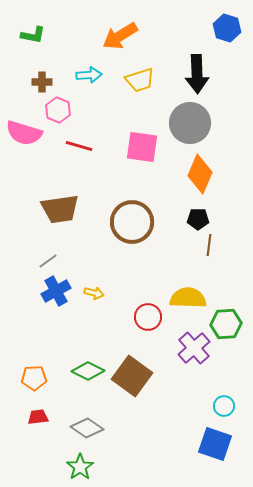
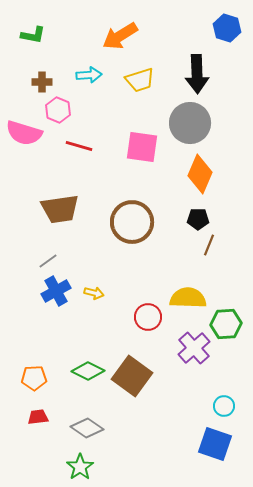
brown line: rotated 15 degrees clockwise
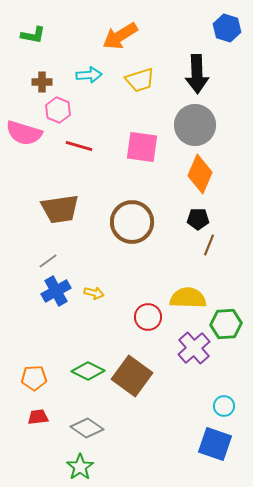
gray circle: moved 5 px right, 2 px down
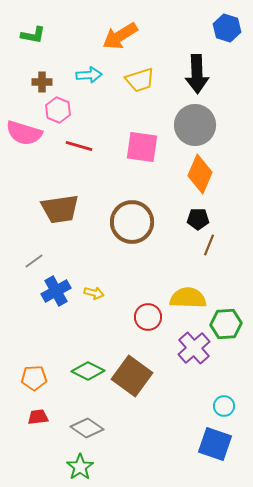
gray line: moved 14 px left
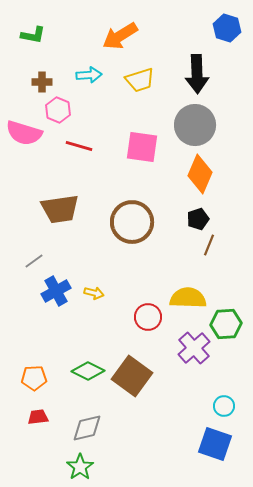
black pentagon: rotated 20 degrees counterclockwise
gray diamond: rotated 48 degrees counterclockwise
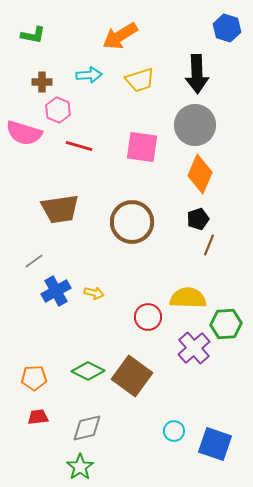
cyan circle: moved 50 px left, 25 px down
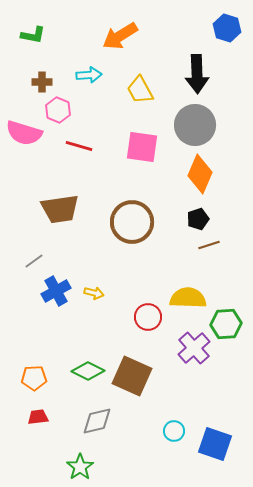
yellow trapezoid: moved 10 px down; rotated 80 degrees clockwise
brown line: rotated 50 degrees clockwise
brown square: rotated 12 degrees counterclockwise
gray diamond: moved 10 px right, 7 px up
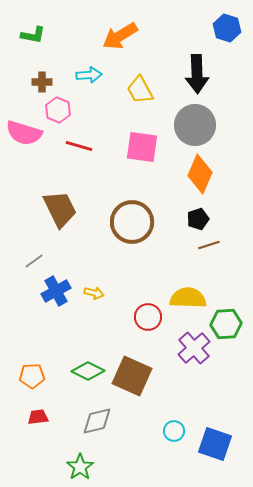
brown trapezoid: rotated 108 degrees counterclockwise
orange pentagon: moved 2 px left, 2 px up
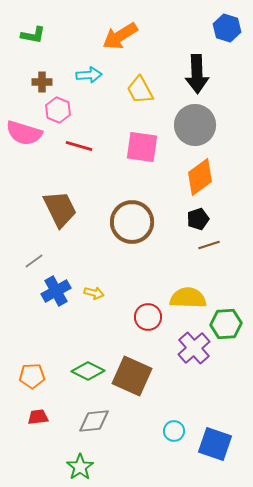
orange diamond: moved 3 px down; rotated 30 degrees clockwise
gray diamond: moved 3 px left; rotated 8 degrees clockwise
